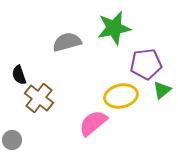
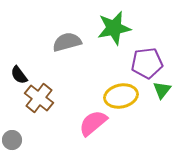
purple pentagon: moved 1 px right, 1 px up
black semicircle: rotated 18 degrees counterclockwise
green triangle: rotated 12 degrees counterclockwise
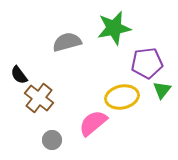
yellow ellipse: moved 1 px right, 1 px down
gray circle: moved 40 px right
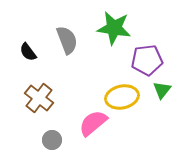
green star: rotated 20 degrees clockwise
gray semicircle: moved 2 px up; rotated 84 degrees clockwise
purple pentagon: moved 3 px up
black semicircle: moved 9 px right, 23 px up
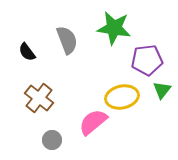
black semicircle: moved 1 px left
pink semicircle: moved 1 px up
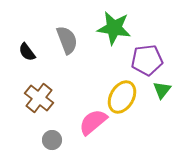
yellow ellipse: rotated 48 degrees counterclockwise
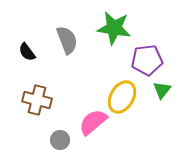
brown cross: moved 2 px left, 2 px down; rotated 24 degrees counterclockwise
gray circle: moved 8 px right
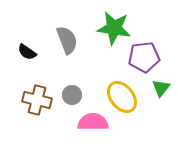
black semicircle: rotated 18 degrees counterclockwise
purple pentagon: moved 3 px left, 3 px up
green triangle: moved 1 px left, 2 px up
yellow ellipse: rotated 68 degrees counterclockwise
pink semicircle: rotated 40 degrees clockwise
gray circle: moved 12 px right, 45 px up
